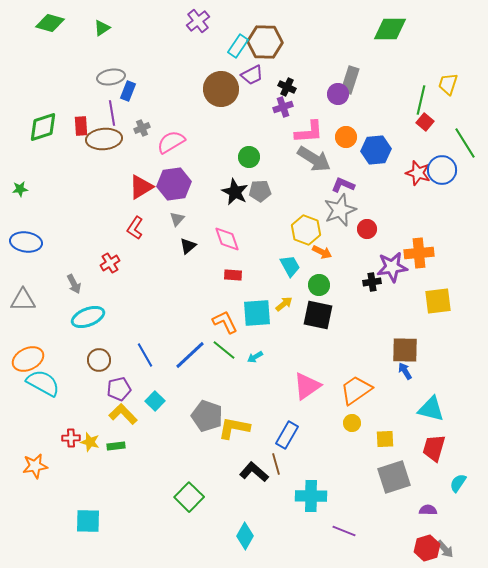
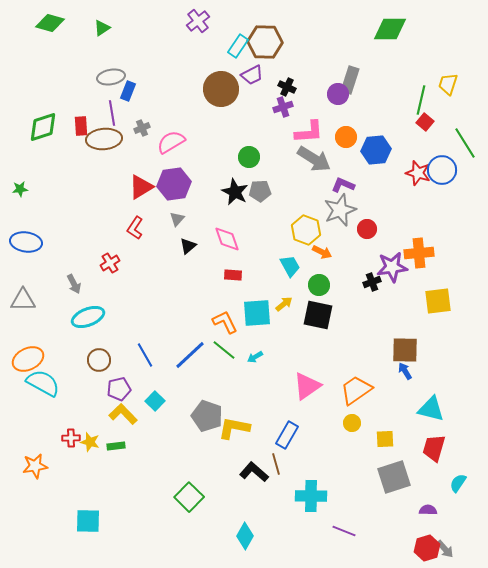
black cross at (372, 282): rotated 12 degrees counterclockwise
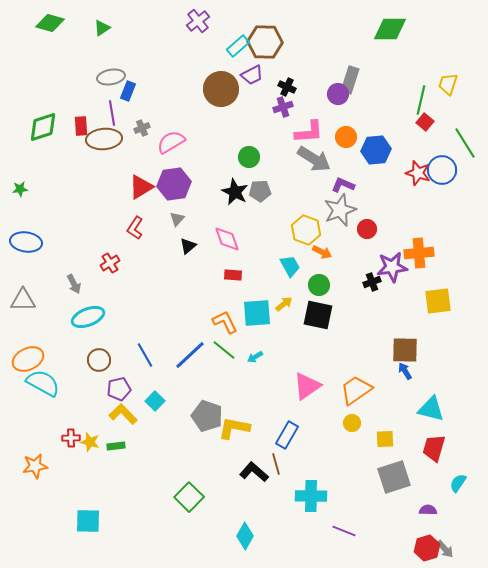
cyan rectangle at (238, 46): rotated 15 degrees clockwise
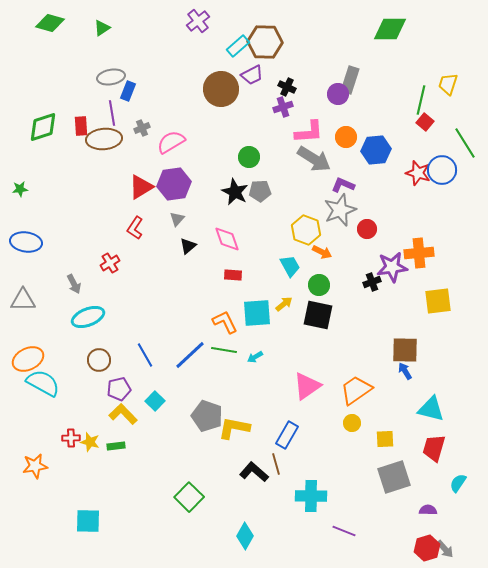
green line at (224, 350): rotated 30 degrees counterclockwise
